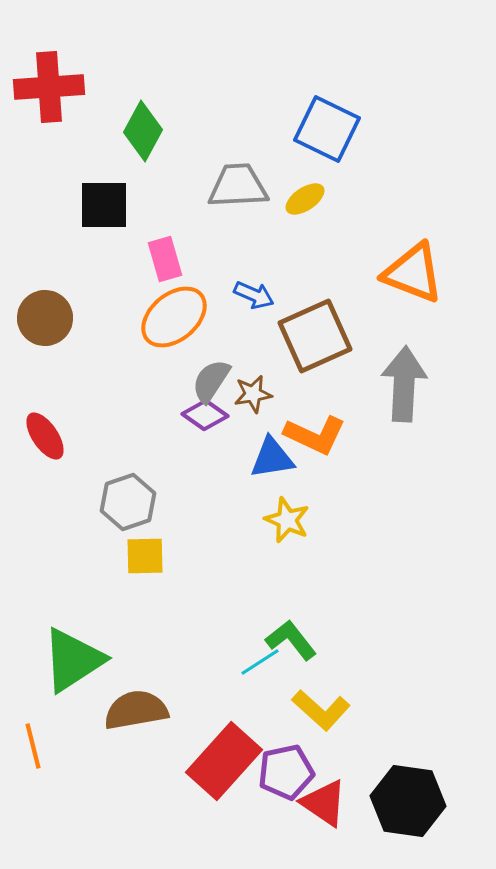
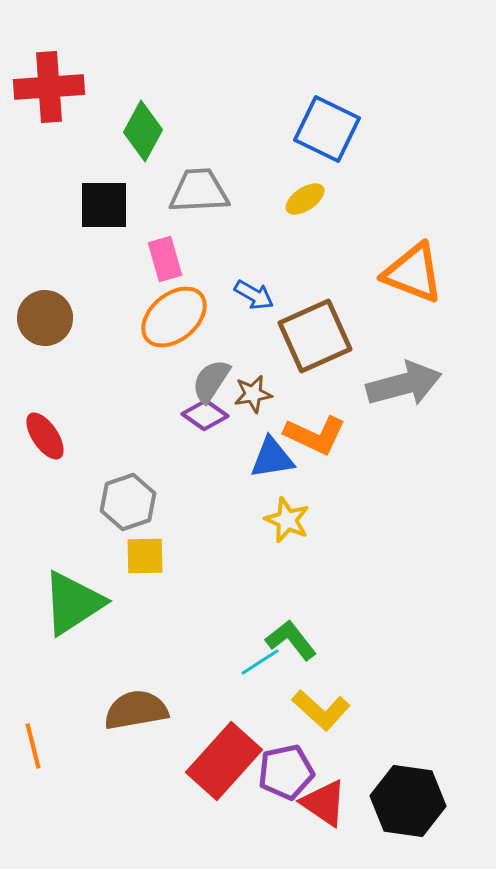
gray trapezoid: moved 39 px left, 5 px down
blue arrow: rotated 6 degrees clockwise
gray arrow: rotated 72 degrees clockwise
green triangle: moved 57 px up
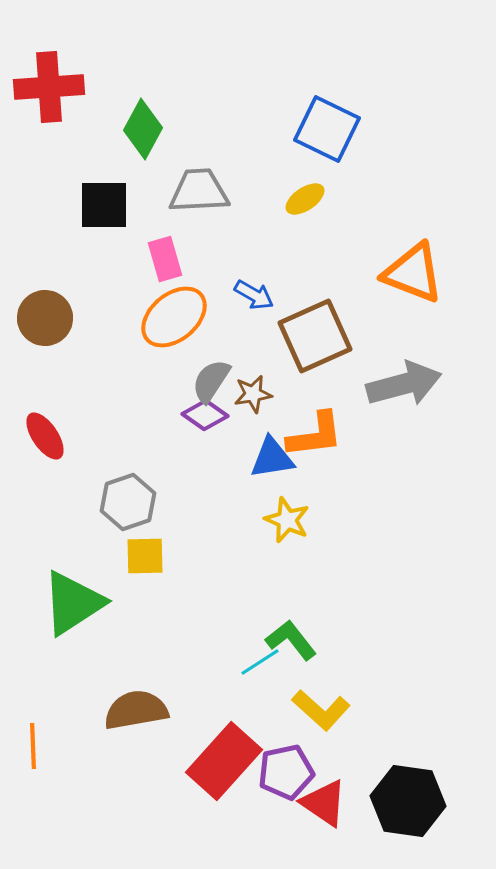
green diamond: moved 2 px up
orange L-shape: rotated 32 degrees counterclockwise
orange line: rotated 12 degrees clockwise
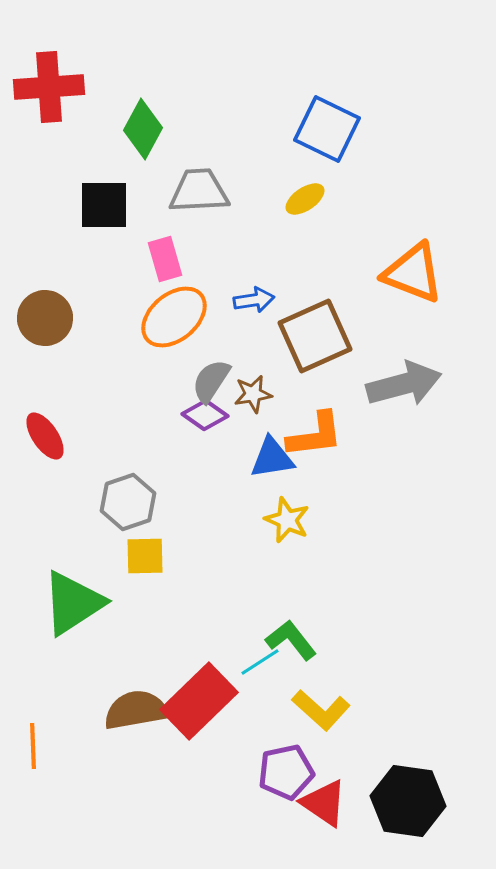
blue arrow: moved 5 px down; rotated 39 degrees counterclockwise
red rectangle: moved 25 px left, 60 px up; rotated 4 degrees clockwise
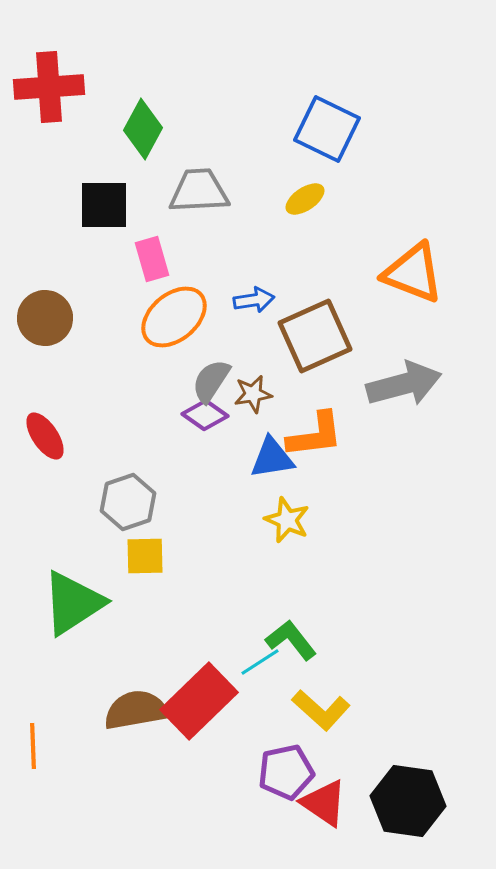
pink rectangle: moved 13 px left
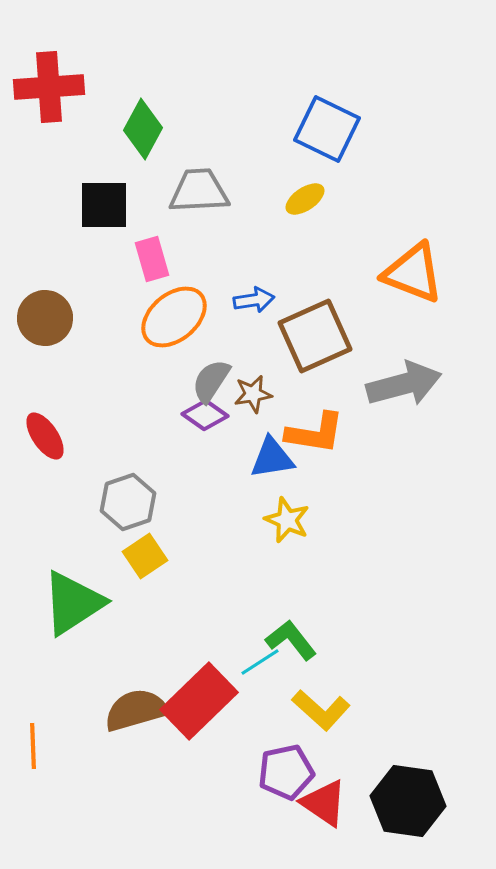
orange L-shape: moved 2 px up; rotated 16 degrees clockwise
yellow square: rotated 33 degrees counterclockwise
brown semicircle: rotated 6 degrees counterclockwise
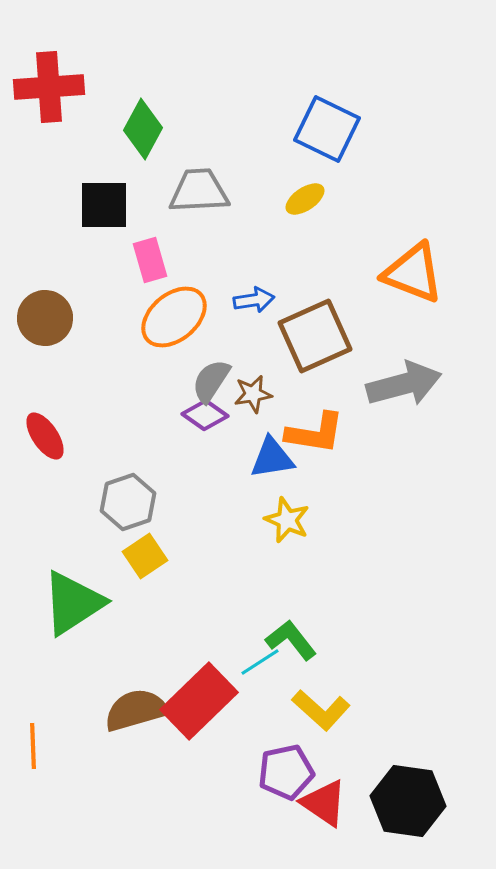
pink rectangle: moved 2 px left, 1 px down
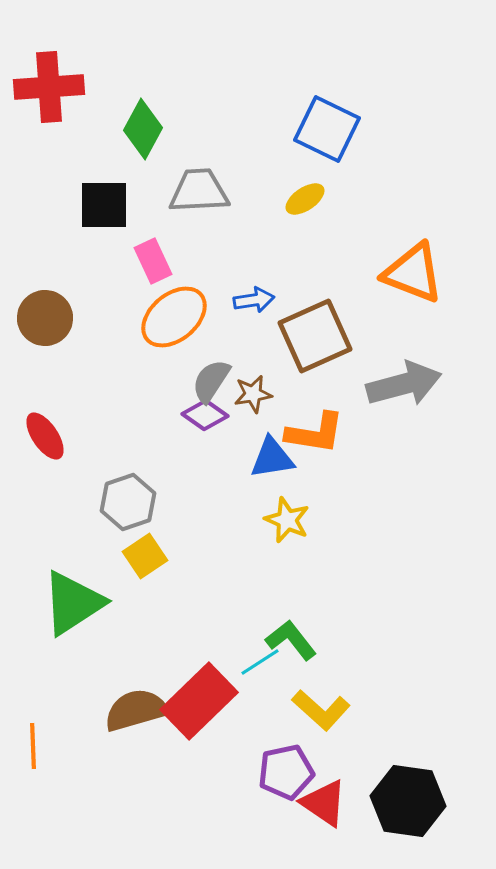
pink rectangle: moved 3 px right, 1 px down; rotated 9 degrees counterclockwise
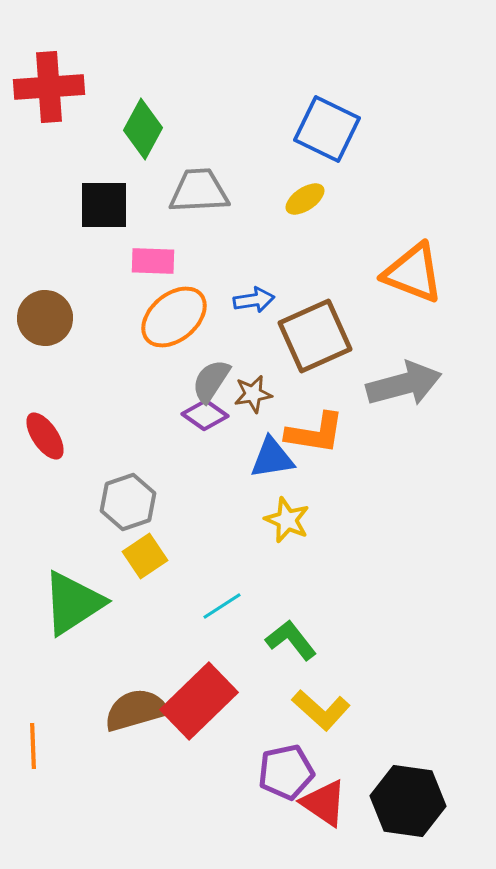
pink rectangle: rotated 63 degrees counterclockwise
cyan line: moved 38 px left, 56 px up
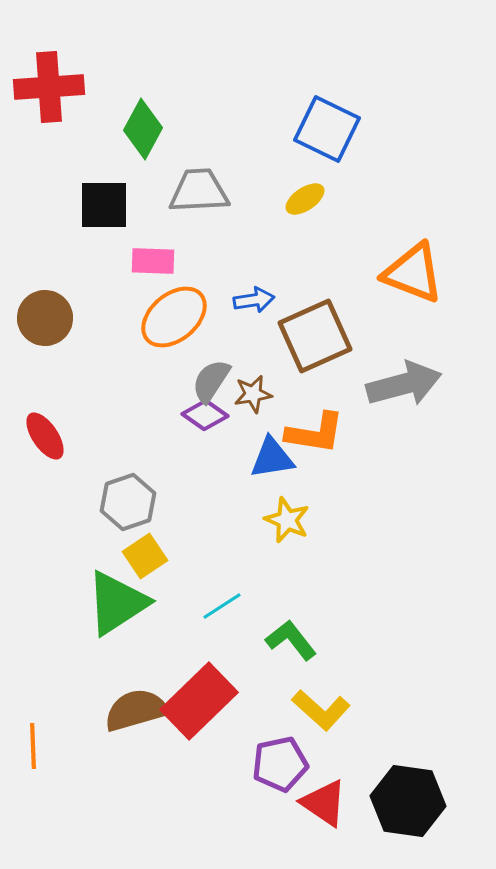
green triangle: moved 44 px right
purple pentagon: moved 6 px left, 8 px up
